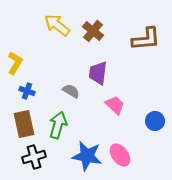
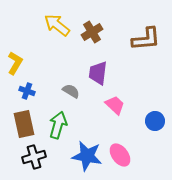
brown cross: moved 1 px left, 1 px down; rotated 20 degrees clockwise
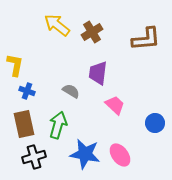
yellow L-shape: moved 2 px down; rotated 20 degrees counterclockwise
blue circle: moved 2 px down
blue star: moved 2 px left, 2 px up
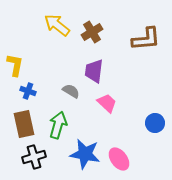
purple trapezoid: moved 4 px left, 2 px up
blue cross: moved 1 px right
pink trapezoid: moved 8 px left, 2 px up
pink ellipse: moved 1 px left, 4 px down
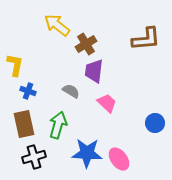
brown cross: moved 6 px left, 12 px down
blue star: moved 2 px right, 1 px up; rotated 8 degrees counterclockwise
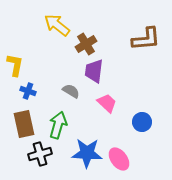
blue circle: moved 13 px left, 1 px up
black cross: moved 6 px right, 3 px up
